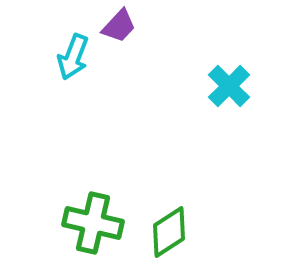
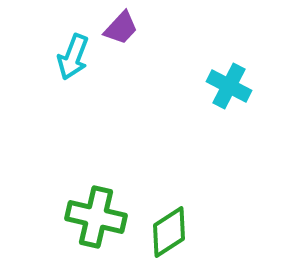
purple trapezoid: moved 2 px right, 2 px down
cyan cross: rotated 18 degrees counterclockwise
green cross: moved 3 px right, 6 px up
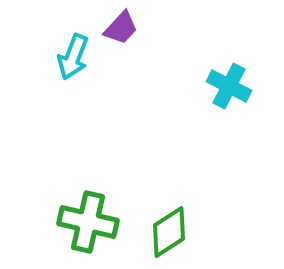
green cross: moved 8 px left, 5 px down
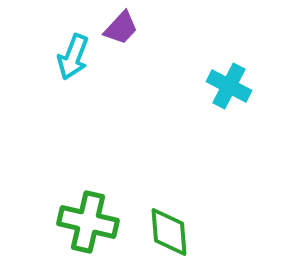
green diamond: rotated 62 degrees counterclockwise
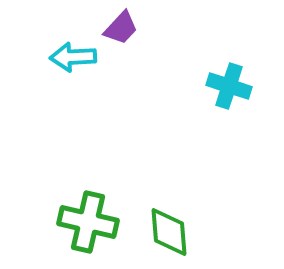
cyan arrow: rotated 66 degrees clockwise
cyan cross: rotated 9 degrees counterclockwise
